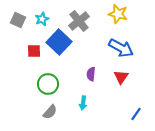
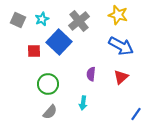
yellow star: moved 1 px down
blue arrow: moved 2 px up
red triangle: rotated 14 degrees clockwise
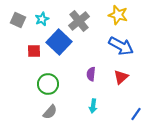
cyan arrow: moved 10 px right, 3 px down
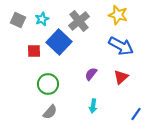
purple semicircle: rotated 32 degrees clockwise
